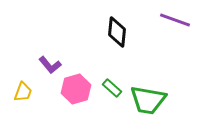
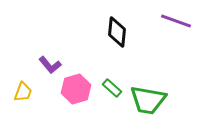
purple line: moved 1 px right, 1 px down
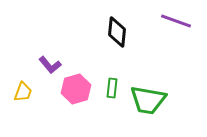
green rectangle: rotated 54 degrees clockwise
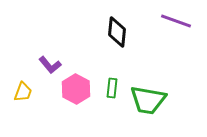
pink hexagon: rotated 16 degrees counterclockwise
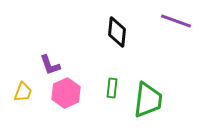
purple L-shape: rotated 20 degrees clockwise
pink hexagon: moved 10 px left, 4 px down; rotated 8 degrees clockwise
green trapezoid: rotated 93 degrees counterclockwise
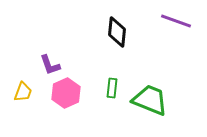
green trapezoid: moved 2 px right; rotated 75 degrees counterclockwise
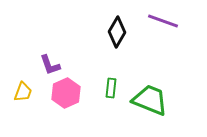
purple line: moved 13 px left
black diamond: rotated 24 degrees clockwise
green rectangle: moved 1 px left
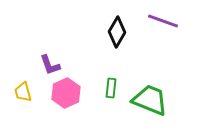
yellow trapezoid: rotated 145 degrees clockwise
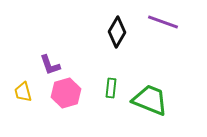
purple line: moved 1 px down
pink hexagon: rotated 8 degrees clockwise
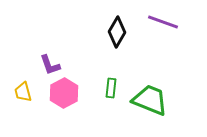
pink hexagon: moved 2 px left; rotated 12 degrees counterclockwise
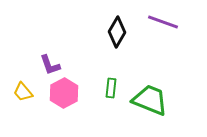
yellow trapezoid: rotated 25 degrees counterclockwise
